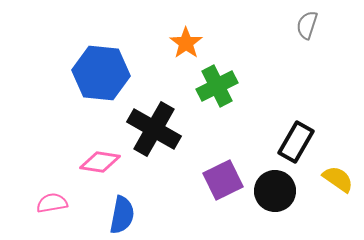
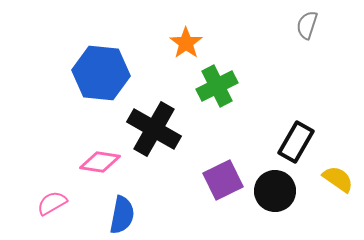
pink semicircle: rotated 20 degrees counterclockwise
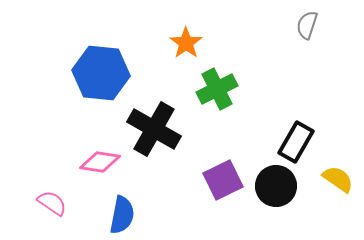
green cross: moved 3 px down
black circle: moved 1 px right, 5 px up
pink semicircle: rotated 64 degrees clockwise
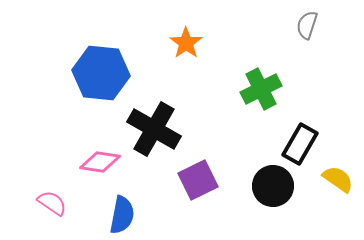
green cross: moved 44 px right
black rectangle: moved 4 px right, 2 px down
purple square: moved 25 px left
black circle: moved 3 px left
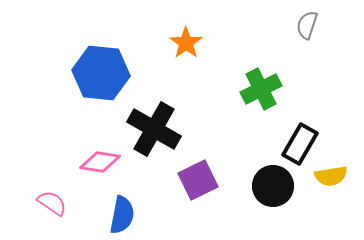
yellow semicircle: moved 7 px left, 3 px up; rotated 136 degrees clockwise
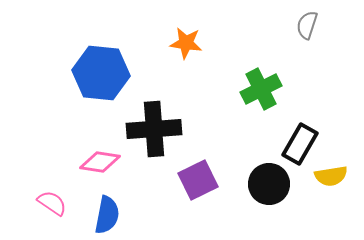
orange star: rotated 28 degrees counterclockwise
black cross: rotated 34 degrees counterclockwise
black circle: moved 4 px left, 2 px up
blue semicircle: moved 15 px left
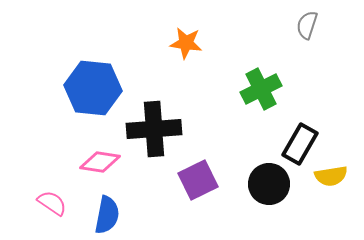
blue hexagon: moved 8 px left, 15 px down
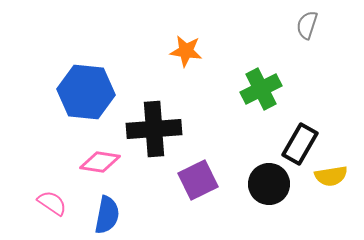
orange star: moved 8 px down
blue hexagon: moved 7 px left, 4 px down
